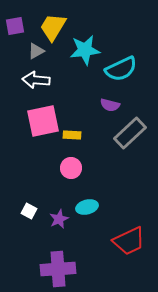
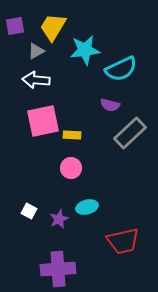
red trapezoid: moved 6 px left; rotated 12 degrees clockwise
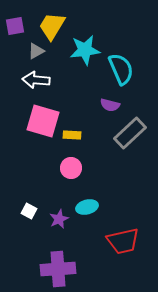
yellow trapezoid: moved 1 px left, 1 px up
cyan semicircle: rotated 88 degrees counterclockwise
pink square: rotated 28 degrees clockwise
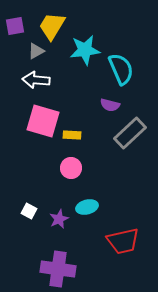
purple cross: rotated 12 degrees clockwise
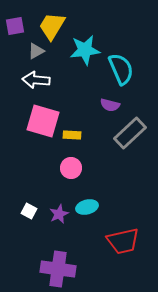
purple star: moved 5 px up
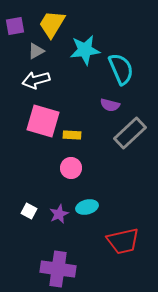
yellow trapezoid: moved 2 px up
white arrow: rotated 20 degrees counterclockwise
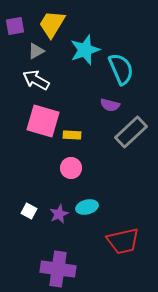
cyan star: rotated 12 degrees counterclockwise
white arrow: rotated 44 degrees clockwise
gray rectangle: moved 1 px right, 1 px up
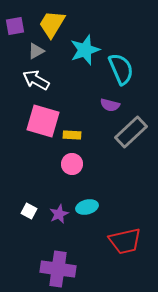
pink circle: moved 1 px right, 4 px up
red trapezoid: moved 2 px right
